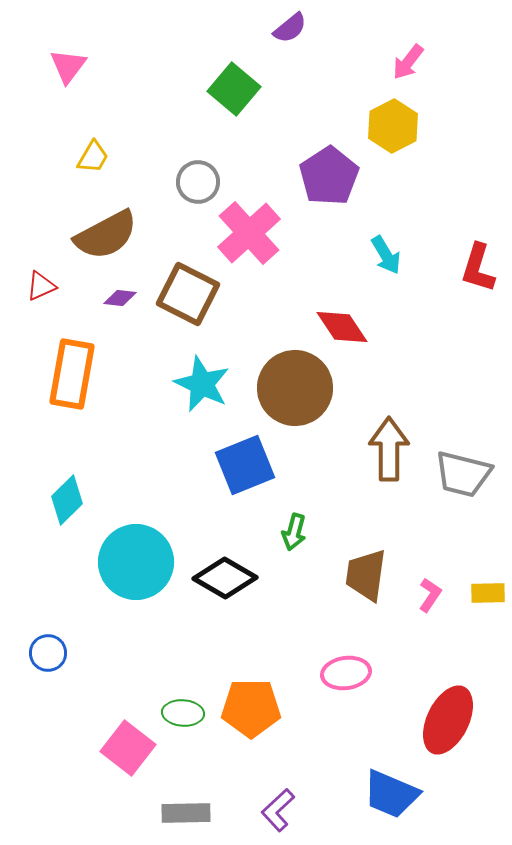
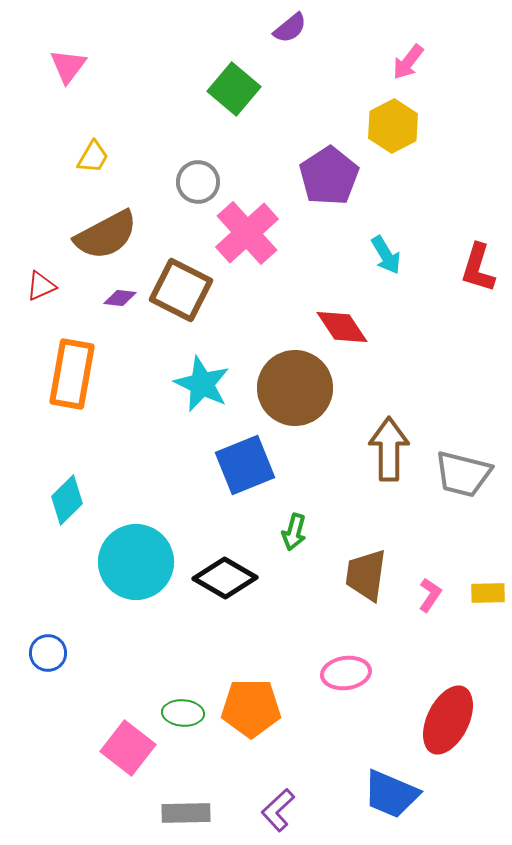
pink cross: moved 2 px left
brown square: moved 7 px left, 4 px up
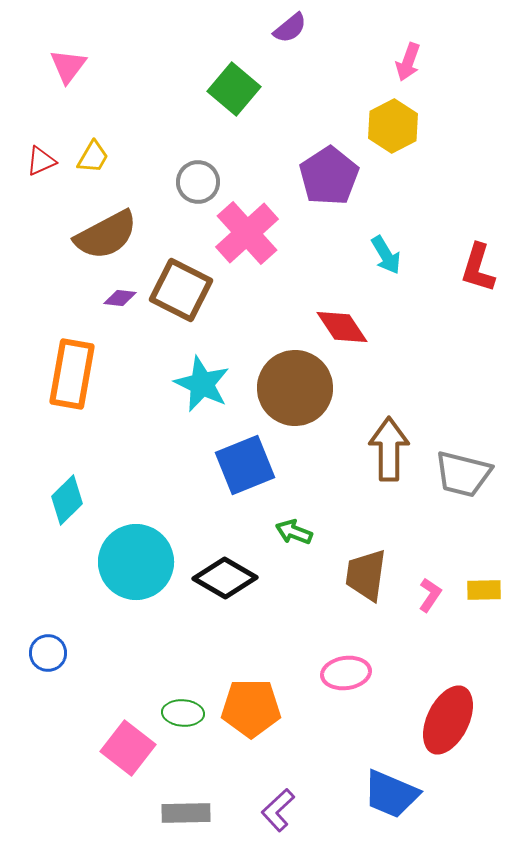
pink arrow: rotated 18 degrees counterclockwise
red triangle: moved 125 px up
green arrow: rotated 96 degrees clockwise
yellow rectangle: moved 4 px left, 3 px up
